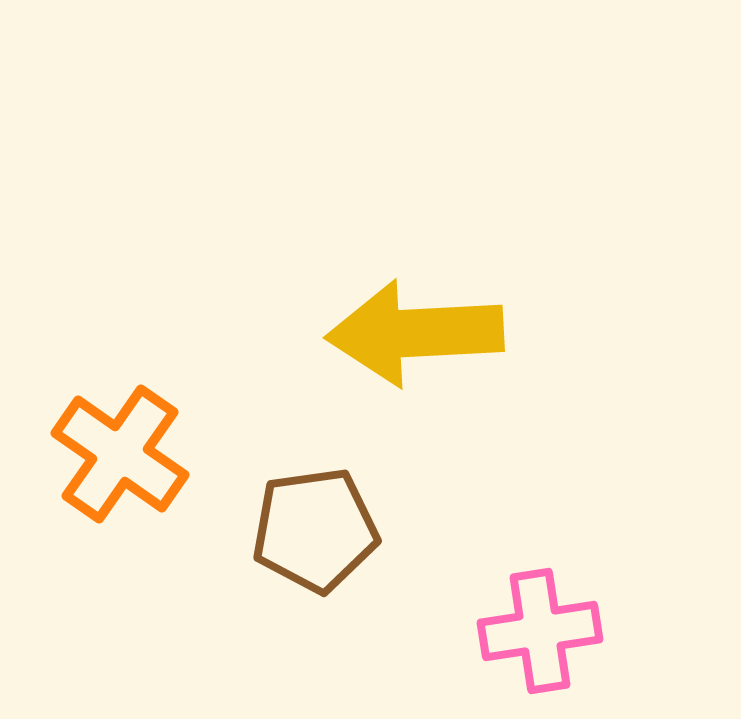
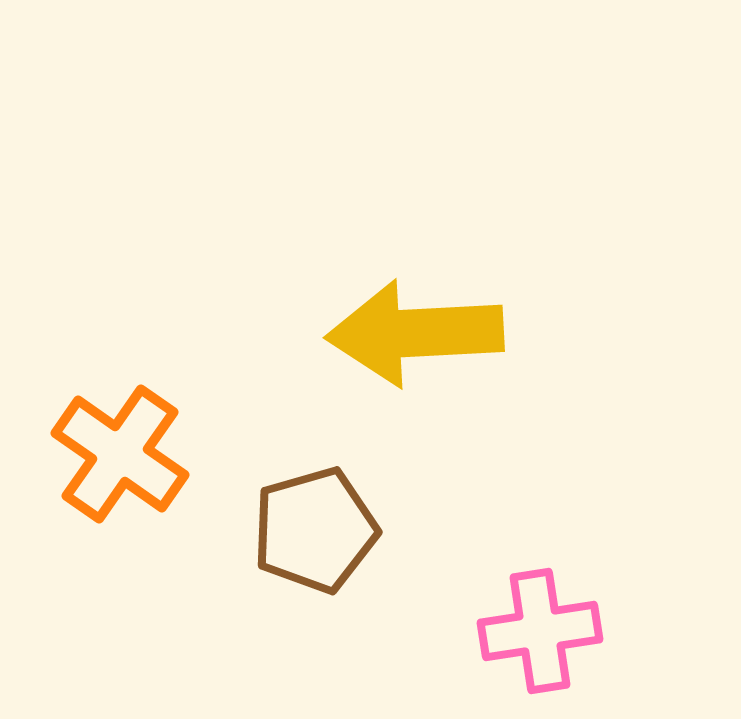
brown pentagon: rotated 8 degrees counterclockwise
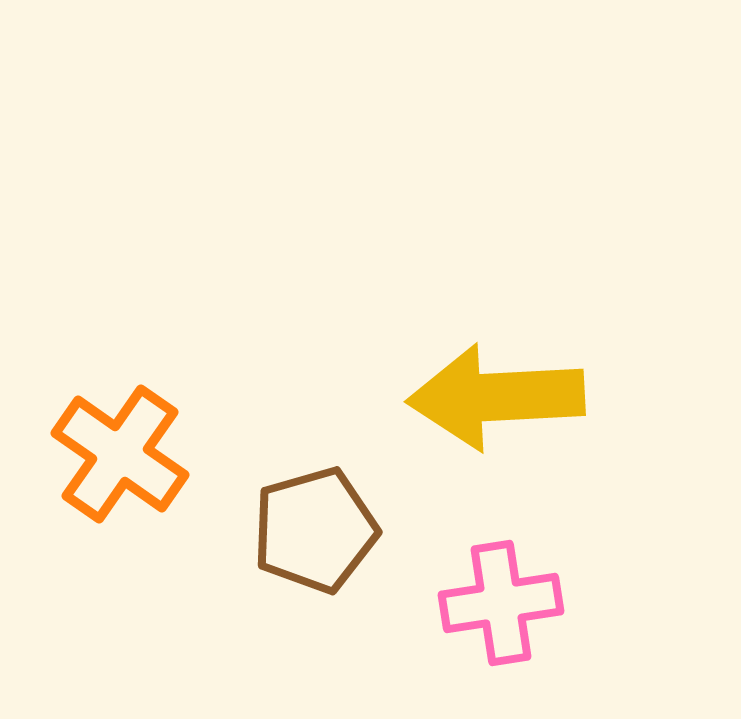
yellow arrow: moved 81 px right, 64 px down
pink cross: moved 39 px left, 28 px up
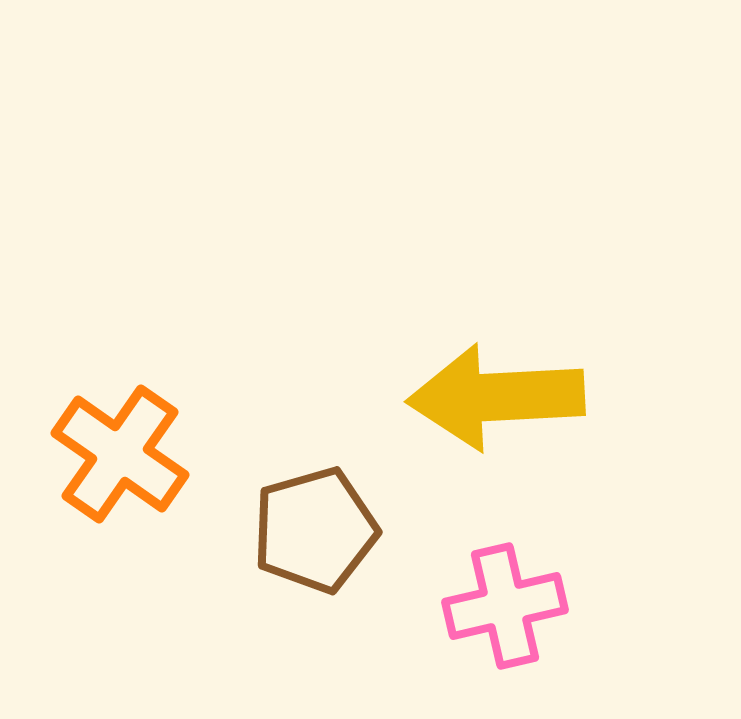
pink cross: moved 4 px right, 3 px down; rotated 4 degrees counterclockwise
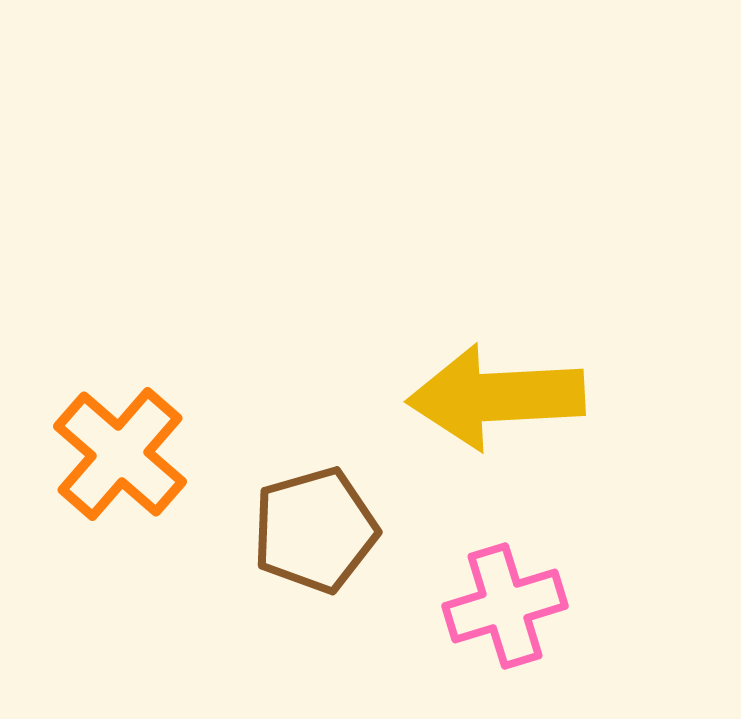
orange cross: rotated 6 degrees clockwise
pink cross: rotated 4 degrees counterclockwise
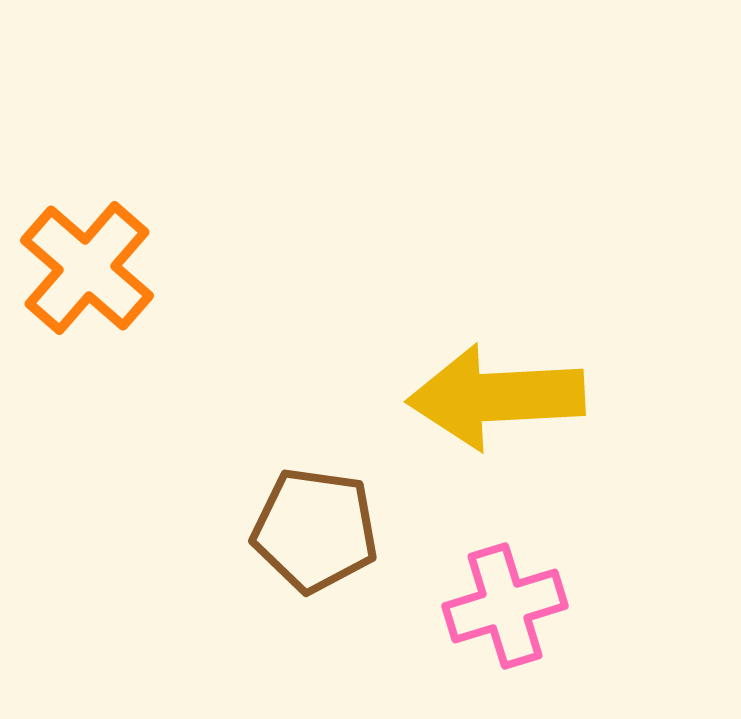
orange cross: moved 33 px left, 186 px up
brown pentagon: rotated 24 degrees clockwise
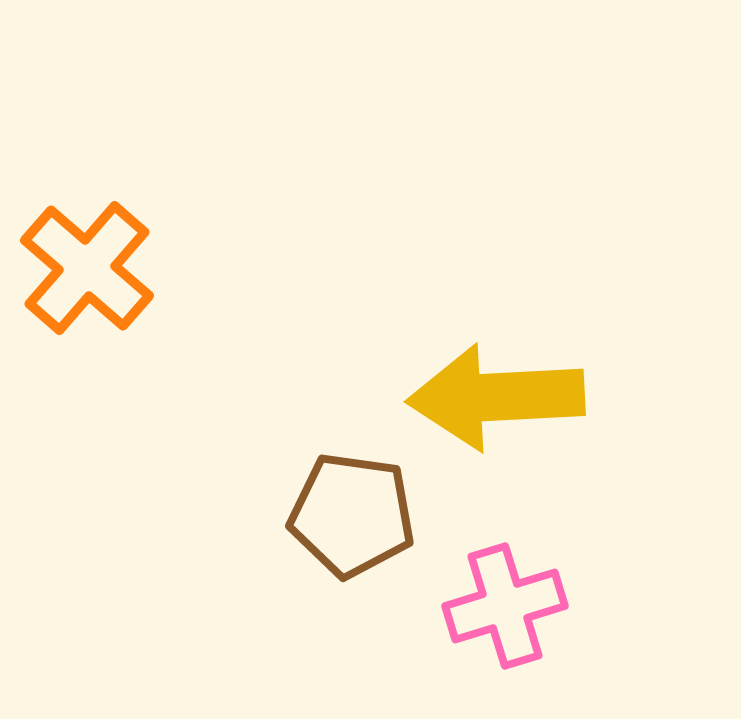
brown pentagon: moved 37 px right, 15 px up
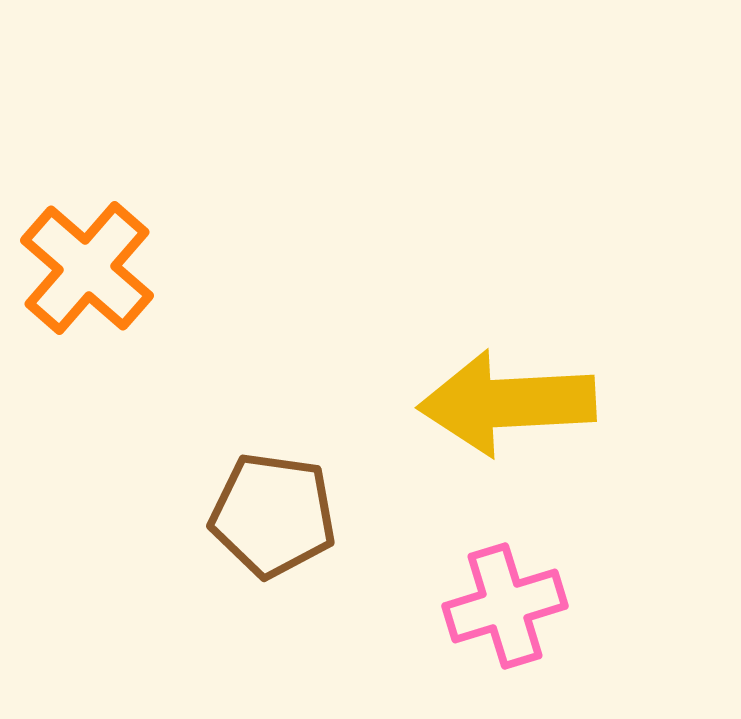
yellow arrow: moved 11 px right, 6 px down
brown pentagon: moved 79 px left
